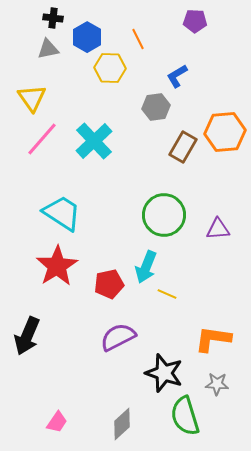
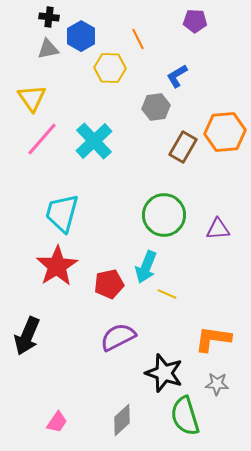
black cross: moved 4 px left, 1 px up
blue hexagon: moved 6 px left, 1 px up
cyan trapezoid: rotated 108 degrees counterclockwise
gray diamond: moved 4 px up
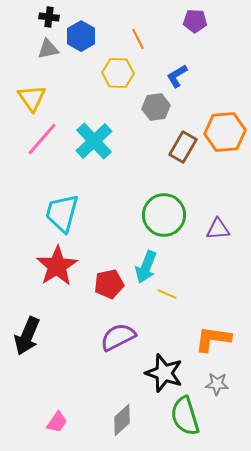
yellow hexagon: moved 8 px right, 5 px down
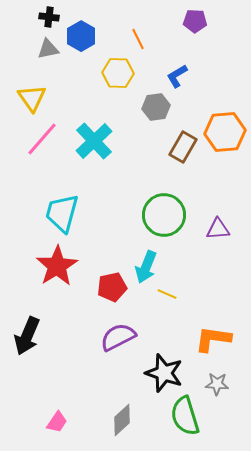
red pentagon: moved 3 px right, 3 px down
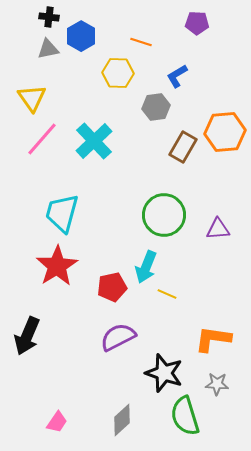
purple pentagon: moved 2 px right, 2 px down
orange line: moved 3 px right, 3 px down; rotated 45 degrees counterclockwise
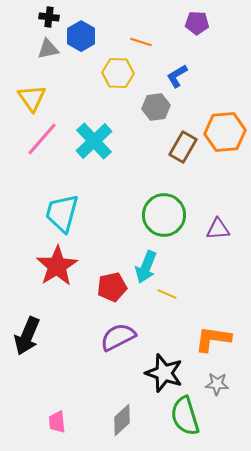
pink trapezoid: rotated 140 degrees clockwise
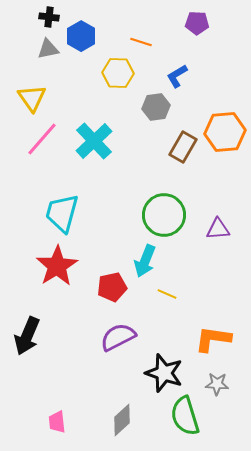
cyan arrow: moved 1 px left, 6 px up
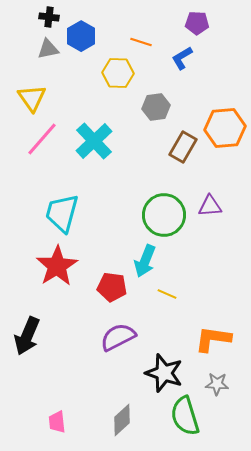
blue L-shape: moved 5 px right, 18 px up
orange hexagon: moved 4 px up
purple triangle: moved 8 px left, 23 px up
red pentagon: rotated 20 degrees clockwise
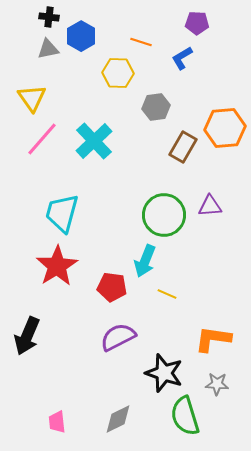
gray diamond: moved 4 px left, 1 px up; rotated 16 degrees clockwise
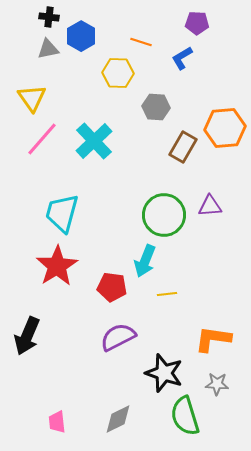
gray hexagon: rotated 12 degrees clockwise
yellow line: rotated 30 degrees counterclockwise
